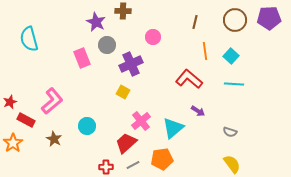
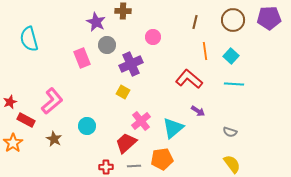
brown circle: moved 2 px left
gray line: moved 1 px right, 1 px down; rotated 24 degrees clockwise
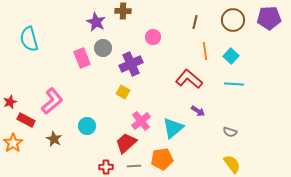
gray circle: moved 4 px left, 3 px down
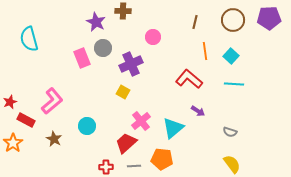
orange pentagon: rotated 15 degrees clockwise
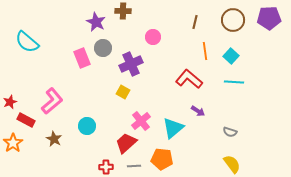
cyan semicircle: moved 2 px left, 3 px down; rotated 35 degrees counterclockwise
cyan line: moved 2 px up
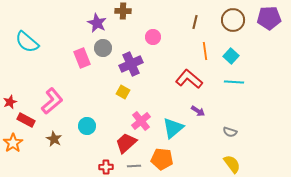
purple star: moved 1 px right, 1 px down
